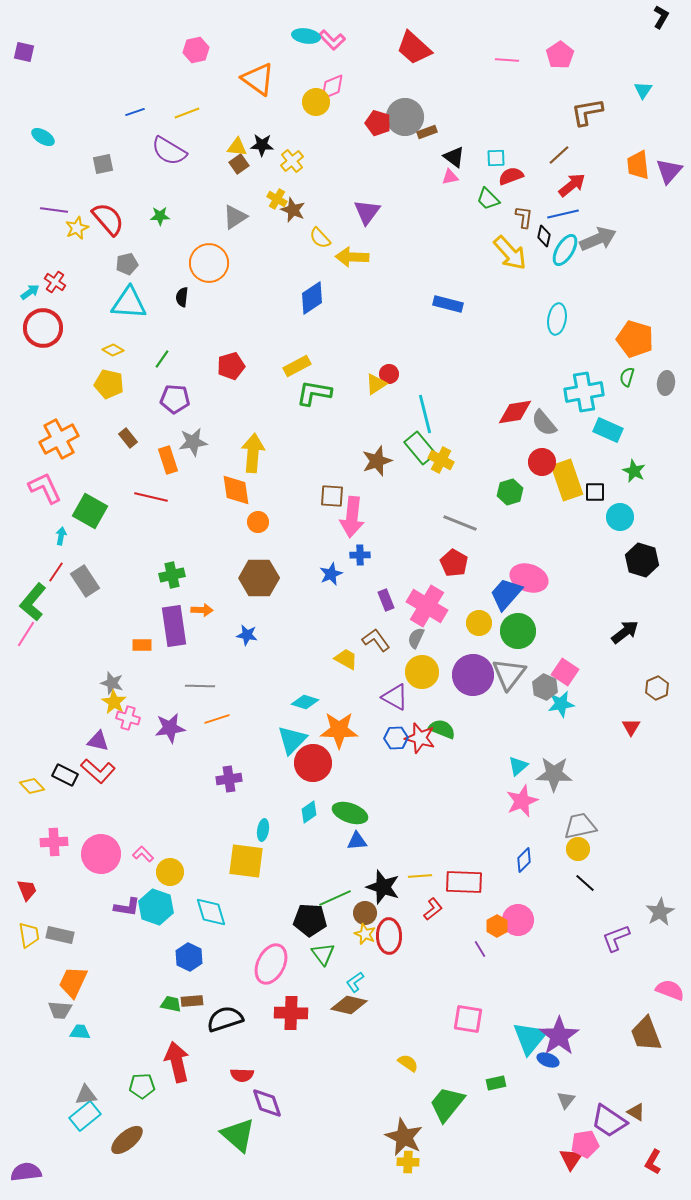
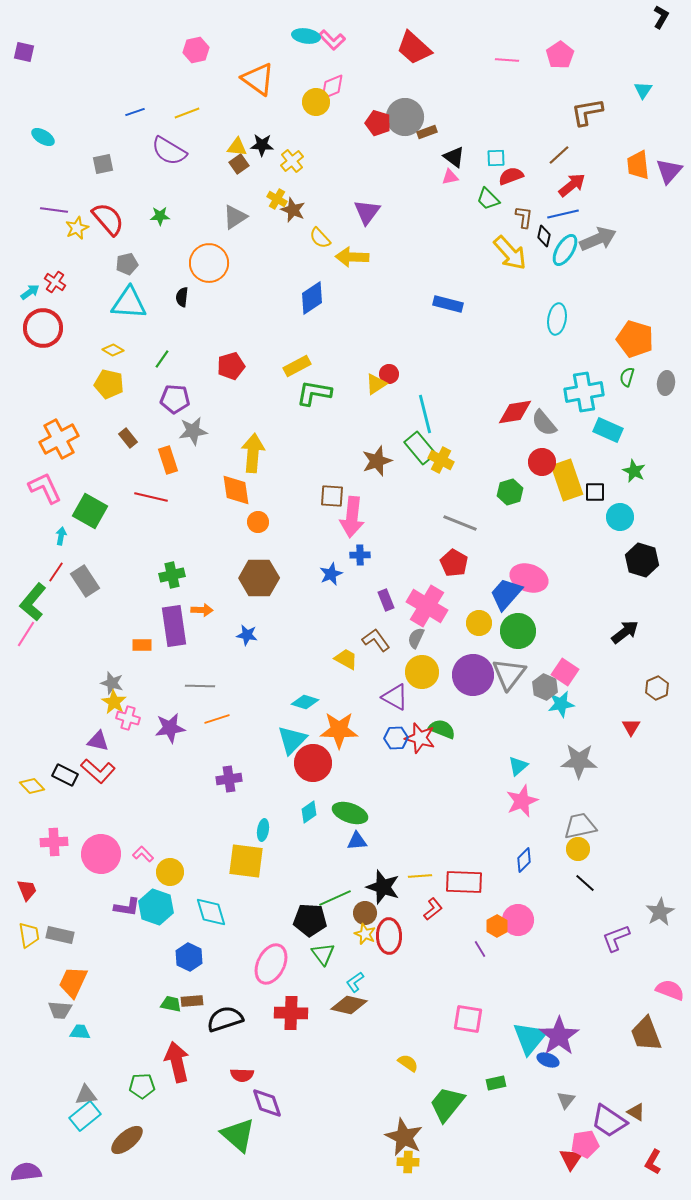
gray star at (193, 442): moved 11 px up
gray star at (554, 774): moved 25 px right, 13 px up
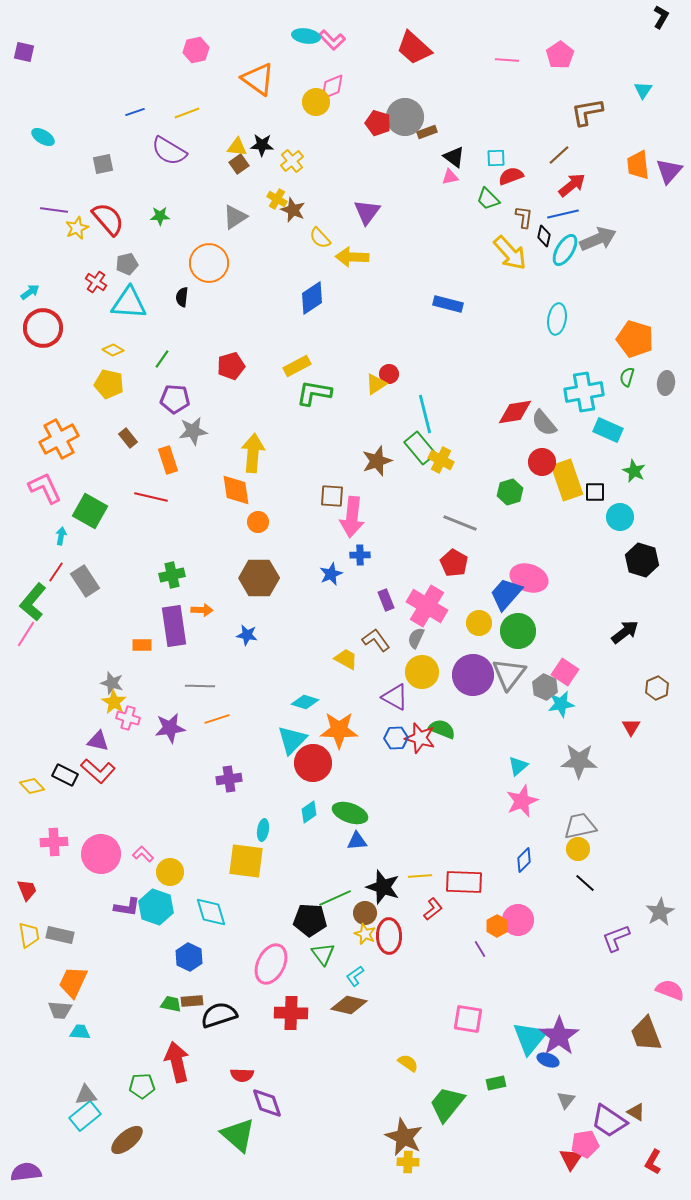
red cross at (55, 282): moved 41 px right
cyan L-shape at (355, 982): moved 6 px up
black semicircle at (225, 1019): moved 6 px left, 4 px up
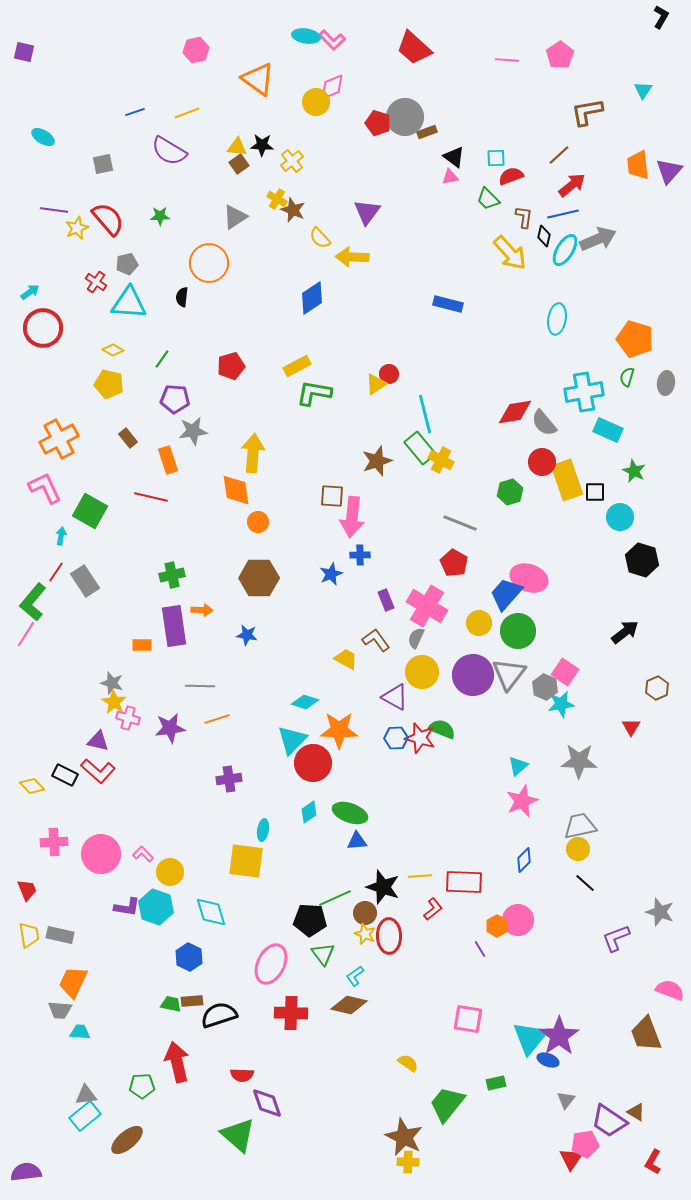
gray star at (660, 912): rotated 24 degrees counterclockwise
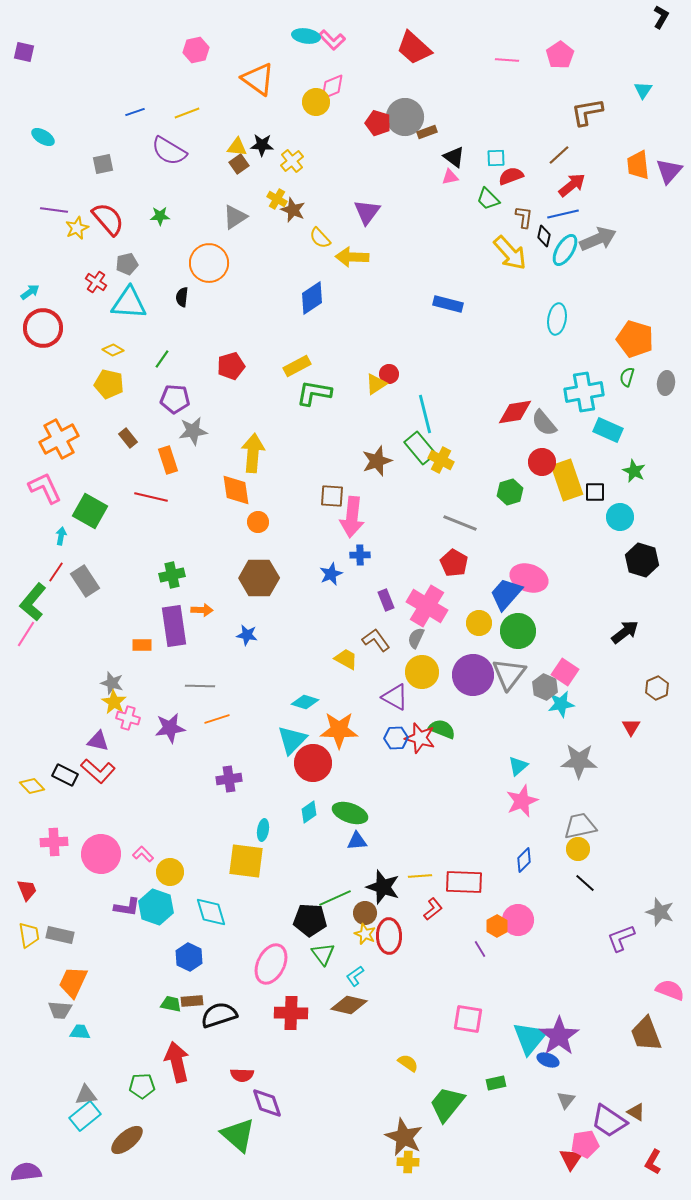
purple L-shape at (616, 938): moved 5 px right
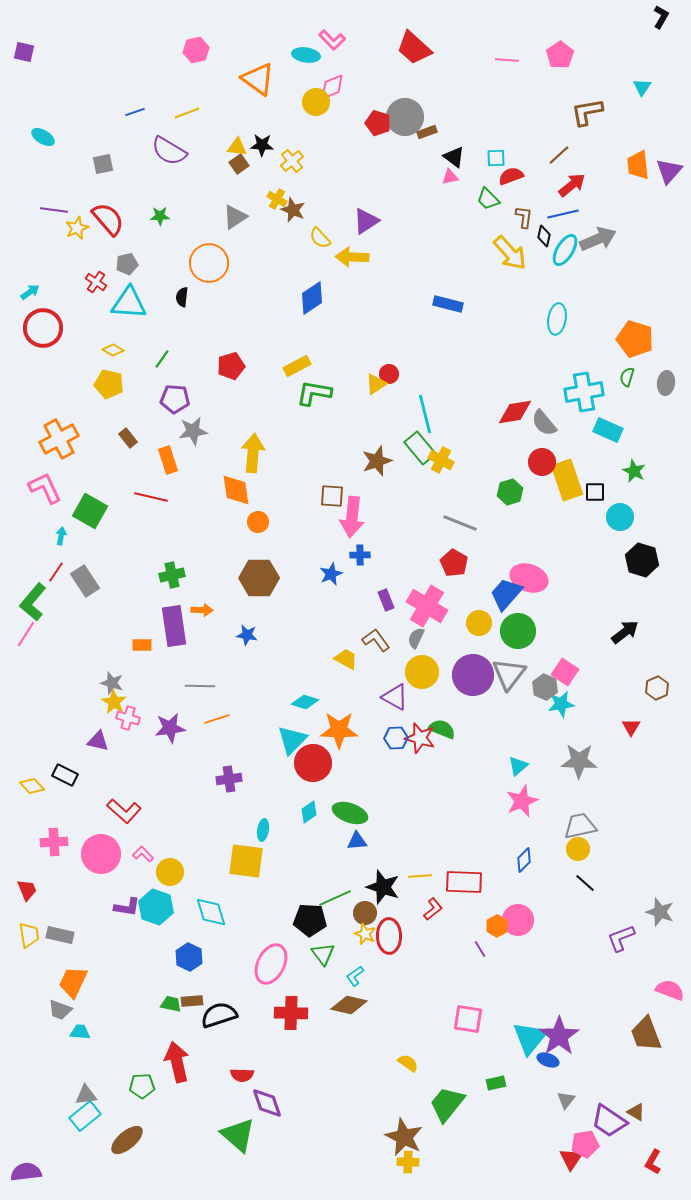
cyan ellipse at (306, 36): moved 19 px down
cyan triangle at (643, 90): moved 1 px left, 3 px up
purple triangle at (367, 212): moved 1 px left, 9 px down; rotated 20 degrees clockwise
red L-shape at (98, 771): moved 26 px right, 40 px down
gray trapezoid at (60, 1010): rotated 15 degrees clockwise
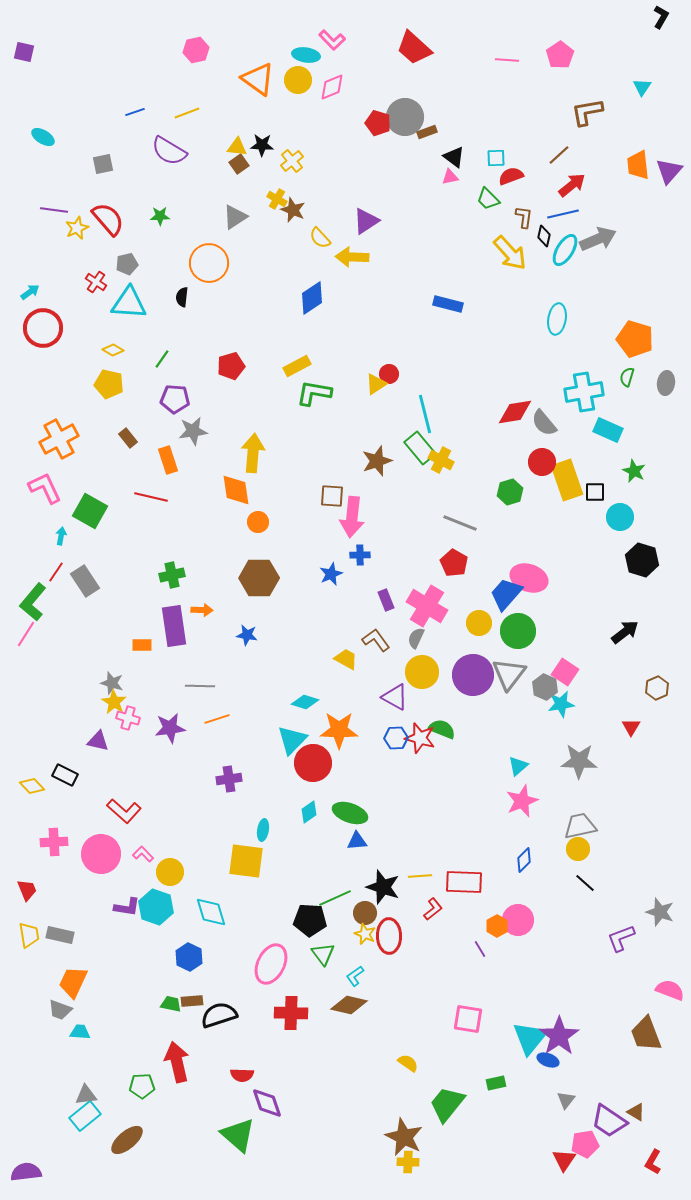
yellow circle at (316, 102): moved 18 px left, 22 px up
red triangle at (571, 1159): moved 7 px left, 1 px down
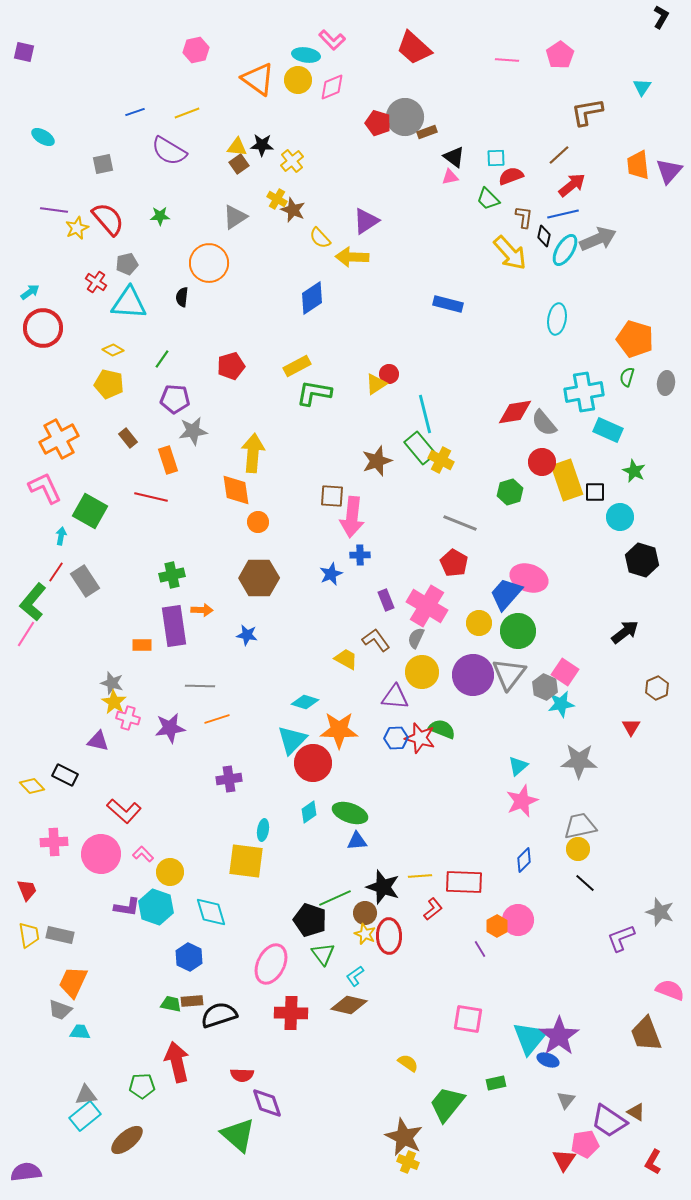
purple triangle at (395, 697): rotated 24 degrees counterclockwise
black pentagon at (310, 920): rotated 16 degrees clockwise
yellow cross at (408, 1162): rotated 20 degrees clockwise
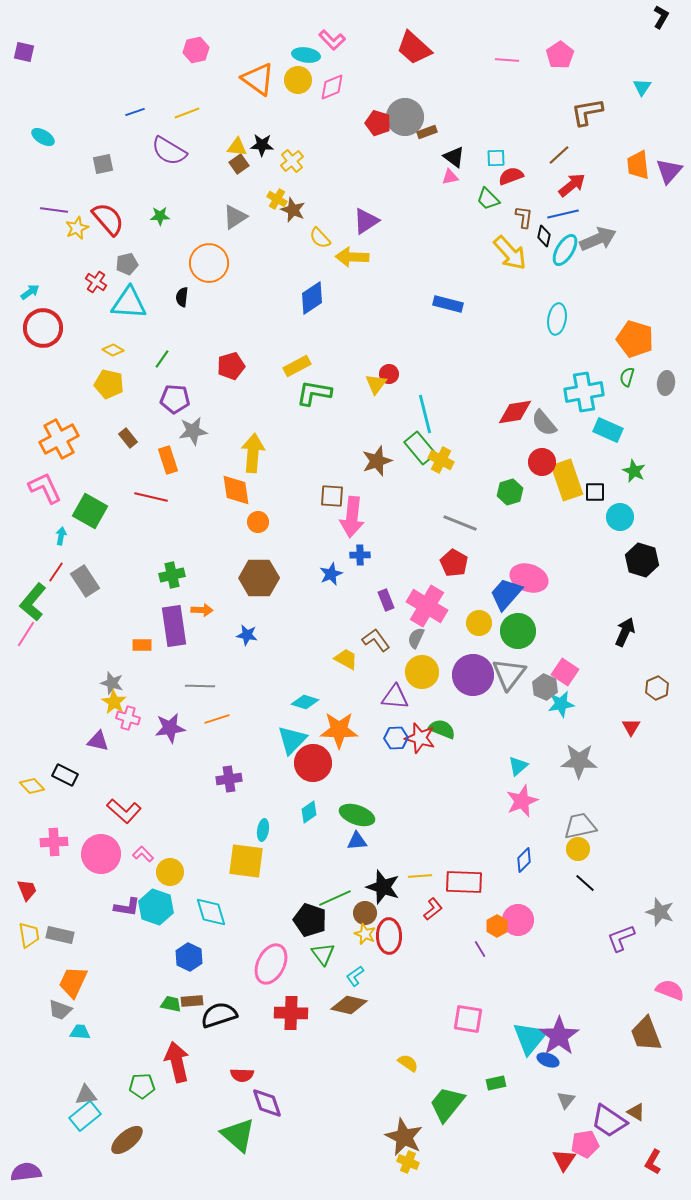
yellow triangle at (376, 384): rotated 20 degrees counterclockwise
black arrow at (625, 632): rotated 28 degrees counterclockwise
green ellipse at (350, 813): moved 7 px right, 2 px down
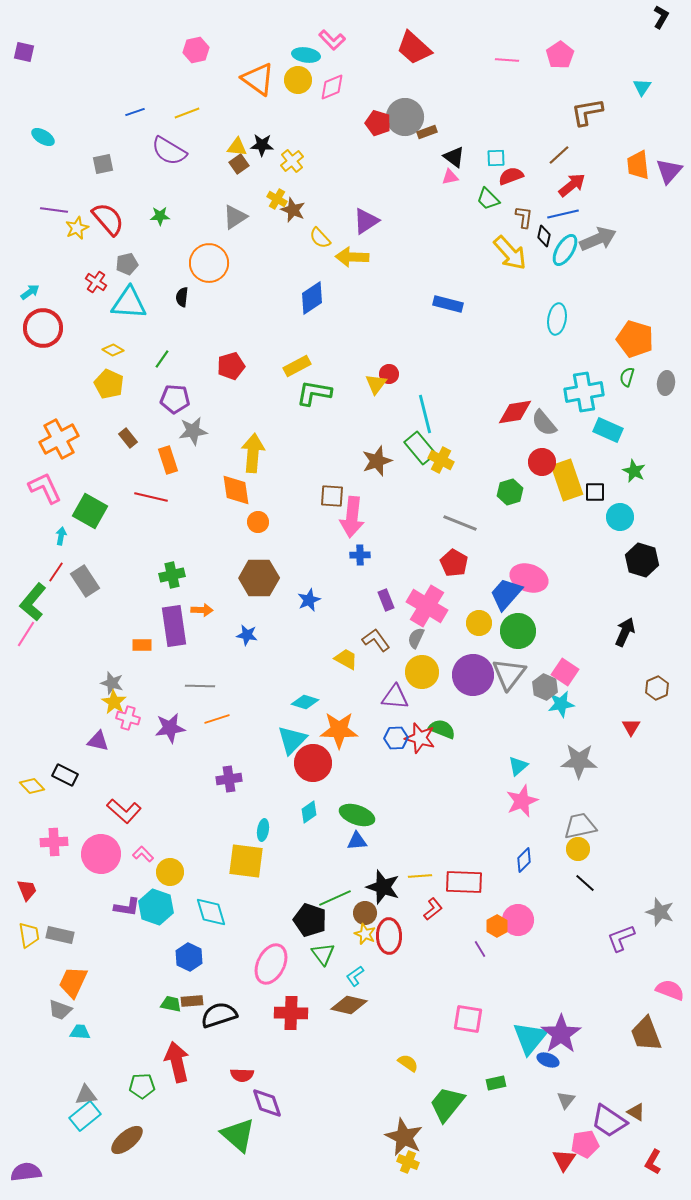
yellow pentagon at (109, 384): rotated 12 degrees clockwise
blue star at (331, 574): moved 22 px left, 26 px down
purple star at (559, 1036): moved 2 px right, 2 px up
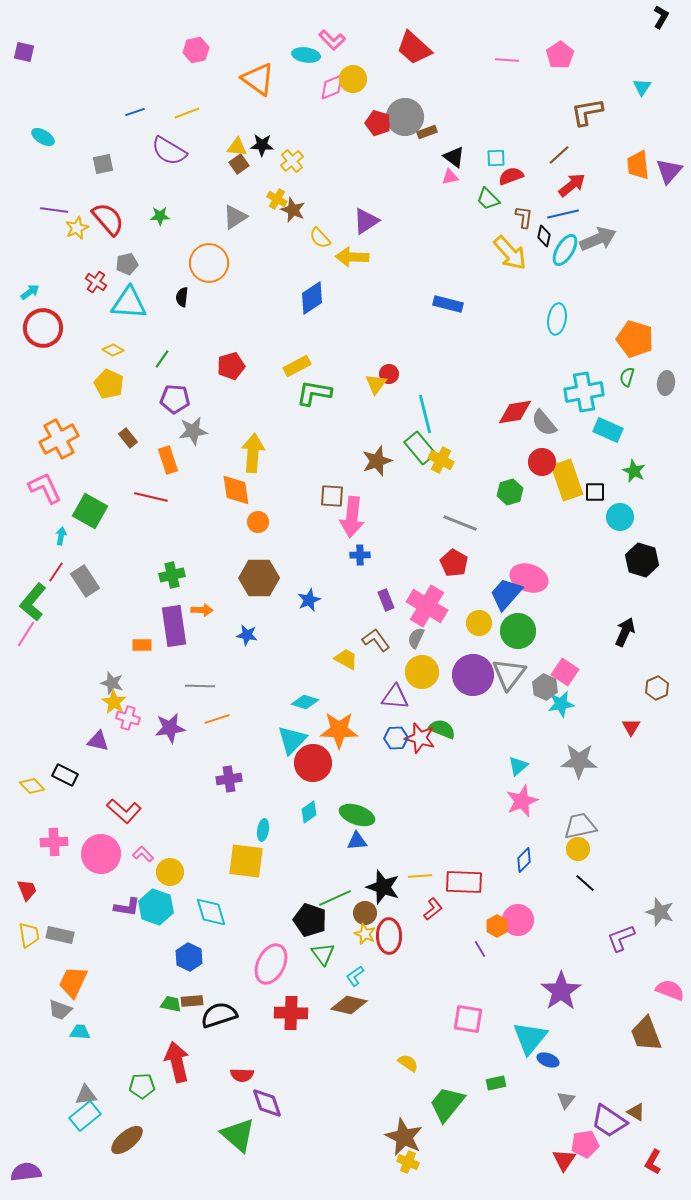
yellow circle at (298, 80): moved 55 px right, 1 px up
purple star at (561, 1034): moved 43 px up
